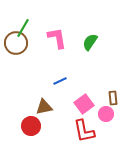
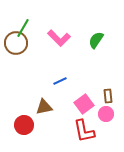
pink L-shape: moved 2 px right; rotated 145 degrees clockwise
green semicircle: moved 6 px right, 2 px up
brown rectangle: moved 5 px left, 2 px up
red circle: moved 7 px left, 1 px up
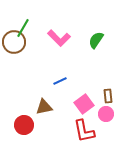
brown circle: moved 2 px left, 1 px up
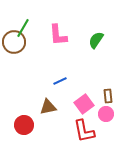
pink L-shape: moved 1 px left, 3 px up; rotated 40 degrees clockwise
brown triangle: moved 4 px right
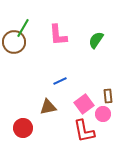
pink circle: moved 3 px left
red circle: moved 1 px left, 3 px down
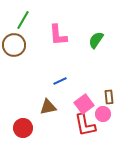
green line: moved 8 px up
brown circle: moved 3 px down
brown rectangle: moved 1 px right, 1 px down
red L-shape: moved 1 px right, 6 px up
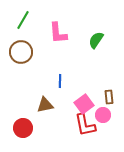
pink L-shape: moved 2 px up
brown circle: moved 7 px right, 7 px down
blue line: rotated 64 degrees counterclockwise
brown triangle: moved 3 px left, 2 px up
pink circle: moved 1 px down
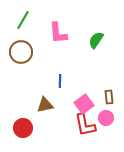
pink circle: moved 3 px right, 3 px down
